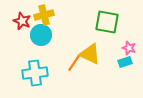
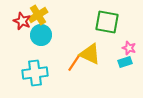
yellow cross: moved 6 px left; rotated 18 degrees counterclockwise
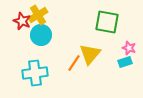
yellow triangle: rotated 45 degrees clockwise
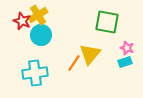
pink star: moved 2 px left
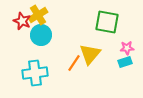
pink star: rotated 24 degrees counterclockwise
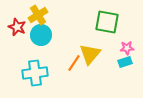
red star: moved 5 px left, 6 px down
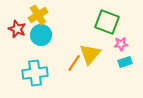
green square: rotated 10 degrees clockwise
red star: moved 2 px down
pink star: moved 6 px left, 4 px up
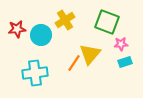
yellow cross: moved 27 px right, 5 px down
red star: rotated 30 degrees counterclockwise
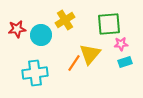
green square: moved 2 px right, 2 px down; rotated 25 degrees counterclockwise
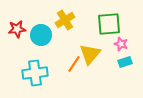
pink star: rotated 24 degrees clockwise
orange line: moved 1 px down
